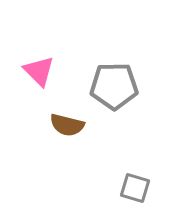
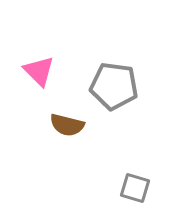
gray pentagon: rotated 9 degrees clockwise
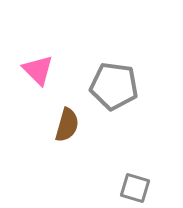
pink triangle: moved 1 px left, 1 px up
brown semicircle: rotated 88 degrees counterclockwise
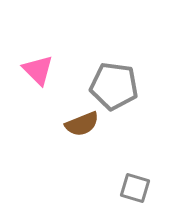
brown semicircle: moved 15 px right, 1 px up; rotated 52 degrees clockwise
